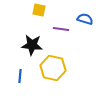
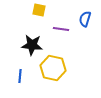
blue semicircle: rotated 91 degrees counterclockwise
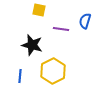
blue semicircle: moved 2 px down
black star: rotated 10 degrees clockwise
yellow hexagon: moved 3 px down; rotated 20 degrees clockwise
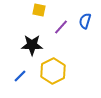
purple line: moved 2 px up; rotated 56 degrees counterclockwise
black star: rotated 15 degrees counterclockwise
blue line: rotated 40 degrees clockwise
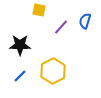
black star: moved 12 px left
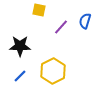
black star: moved 1 px down
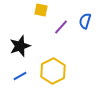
yellow square: moved 2 px right
black star: rotated 20 degrees counterclockwise
blue line: rotated 16 degrees clockwise
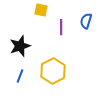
blue semicircle: moved 1 px right
purple line: rotated 42 degrees counterclockwise
blue line: rotated 40 degrees counterclockwise
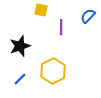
blue semicircle: moved 2 px right, 5 px up; rotated 28 degrees clockwise
blue line: moved 3 px down; rotated 24 degrees clockwise
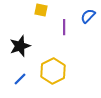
purple line: moved 3 px right
